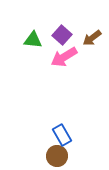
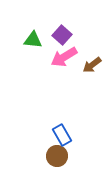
brown arrow: moved 27 px down
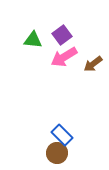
purple square: rotated 12 degrees clockwise
brown arrow: moved 1 px right, 1 px up
blue rectangle: rotated 15 degrees counterclockwise
brown circle: moved 3 px up
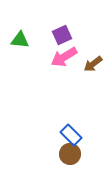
purple square: rotated 12 degrees clockwise
green triangle: moved 13 px left
blue rectangle: moved 9 px right
brown circle: moved 13 px right, 1 px down
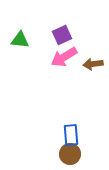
brown arrow: rotated 30 degrees clockwise
blue rectangle: rotated 40 degrees clockwise
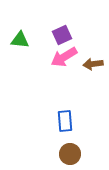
blue rectangle: moved 6 px left, 14 px up
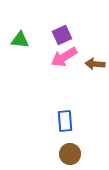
brown arrow: moved 2 px right; rotated 12 degrees clockwise
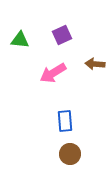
pink arrow: moved 11 px left, 16 px down
